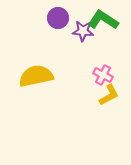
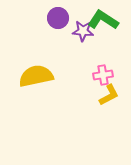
pink cross: rotated 36 degrees counterclockwise
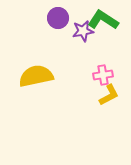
purple star: rotated 15 degrees counterclockwise
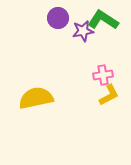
yellow semicircle: moved 22 px down
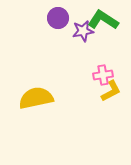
yellow L-shape: moved 2 px right, 4 px up
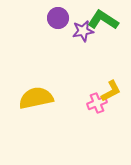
pink cross: moved 6 px left, 28 px down; rotated 12 degrees counterclockwise
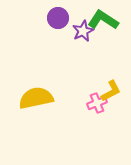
purple star: rotated 15 degrees counterclockwise
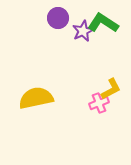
green L-shape: moved 3 px down
yellow L-shape: moved 2 px up
pink cross: moved 2 px right
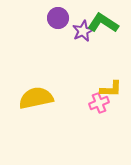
yellow L-shape: rotated 30 degrees clockwise
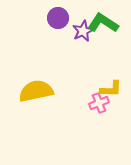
yellow semicircle: moved 7 px up
